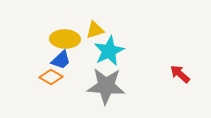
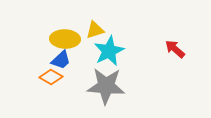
red arrow: moved 5 px left, 25 px up
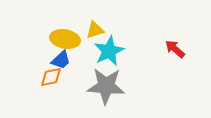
yellow ellipse: rotated 8 degrees clockwise
orange diamond: rotated 40 degrees counterclockwise
